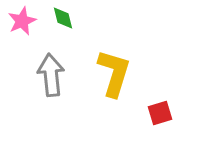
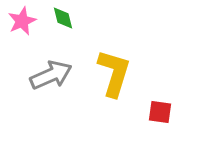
gray arrow: rotated 72 degrees clockwise
red square: moved 1 px up; rotated 25 degrees clockwise
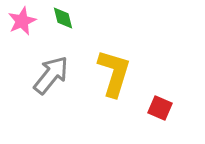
gray arrow: rotated 27 degrees counterclockwise
red square: moved 4 px up; rotated 15 degrees clockwise
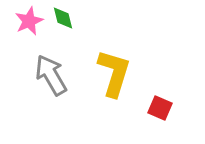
pink star: moved 7 px right
gray arrow: rotated 69 degrees counterclockwise
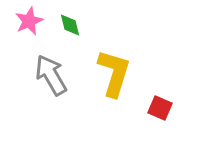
green diamond: moved 7 px right, 7 px down
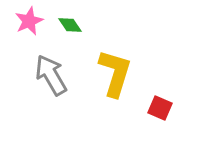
green diamond: rotated 20 degrees counterclockwise
yellow L-shape: moved 1 px right
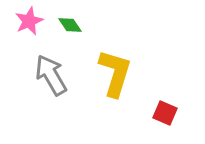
red square: moved 5 px right, 5 px down
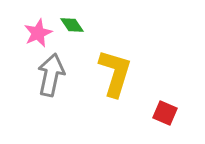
pink star: moved 9 px right, 12 px down
green diamond: moved 2 px right
gray arrow: rotated 42 degrees clockwise
